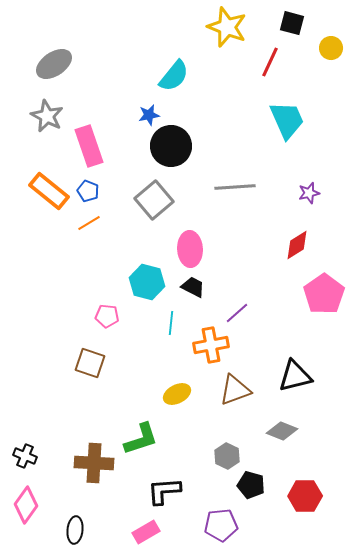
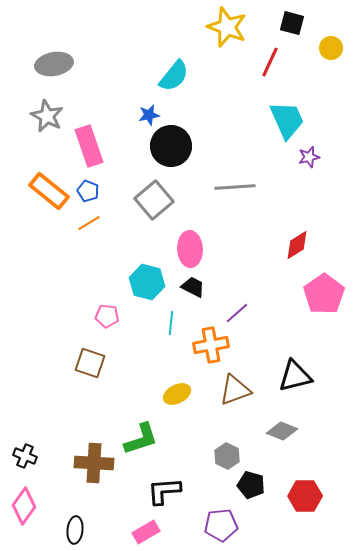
gray ellipse at (54, 64): rotated 24 degrees clockwise
purple star at (309, 193): moved 36 px up
pink diamond at (26, 505): moved 2 px left, 1 px down
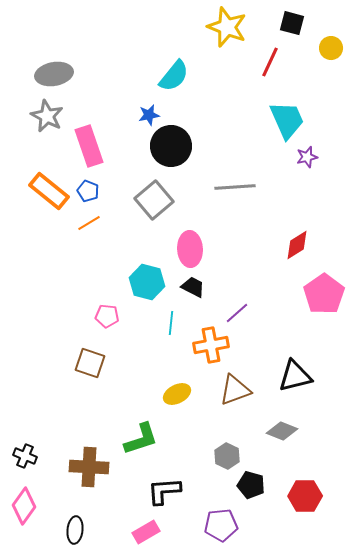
gray ellipse at (54, 64): moved 10 px down
purple star at (309, 157): moved 2 px left
brown cross at (94, 463): moved 5 px left, 4 px down
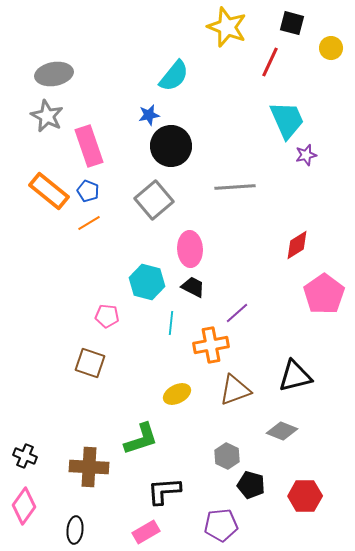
purple star at (307, 157): moved 1 px left, 2 px up
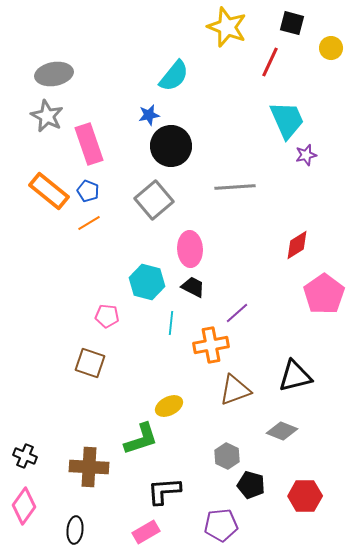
pink rectangle at (89, 146): moved 2 px up
yellow ellipse at (177, 394): moved 8 px left, 12 px down
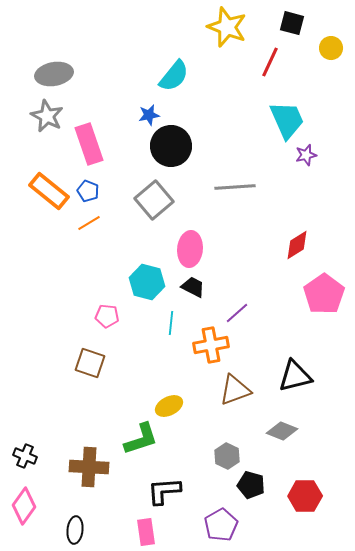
pink ellipse at (190, 249): rotated 8 degrees clockwise
purple pentagon at (221, 525): rotated 24 degrees counterclockwise
pink rectangle at (146, 532): rotated 68 degrees counterclockwise
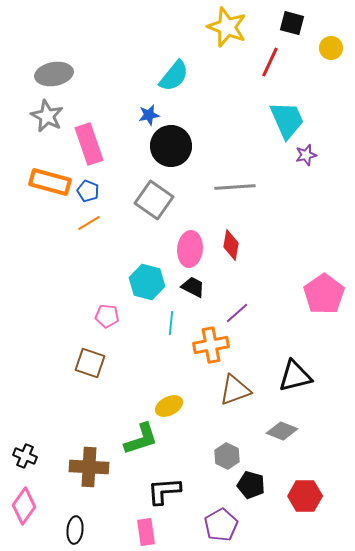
orange rectangle at (49, 191): moved 1 px right, 9 px up; rotated 24 degrees counterclockwise
gray square at (154, 200): rotated 15 degrees counterclockwise
red diamond at (297, 245): moved 66 px left; rotated 48 degrees counterclockwise
